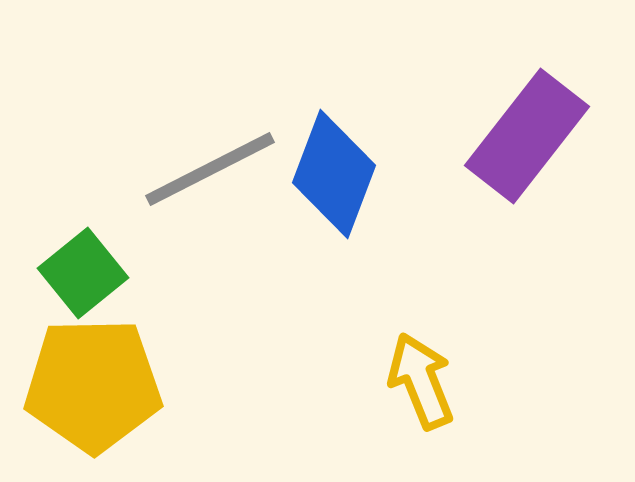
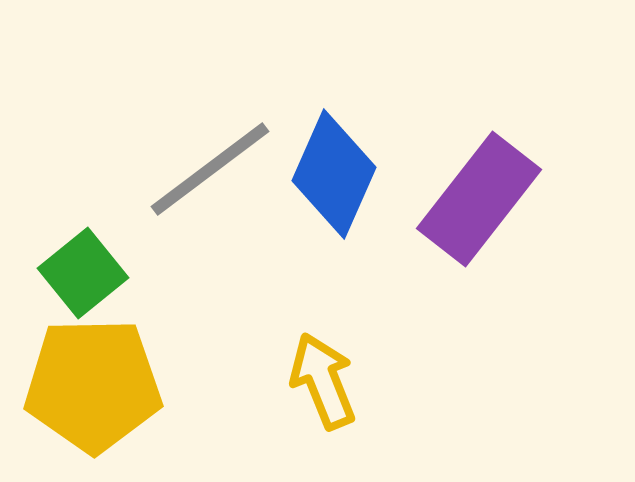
purple rectangle: moved 48 px left, 63 px down
gray line: rotated 10 degrees counterclockwise
blue diamond: rotated 3 degrees clockwise
yellow arrow: moved 98 px left
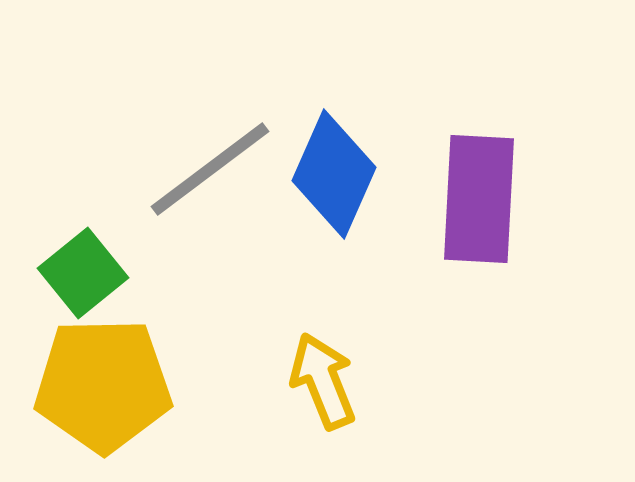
purple rectangle: rotated 35 degrees counterclockwise
yellow pentagon: moved 10 px right
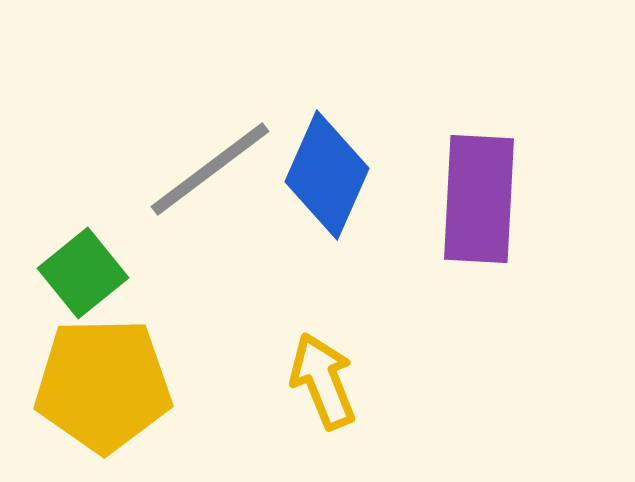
blue diamond: moved 7 px left, 1 px down
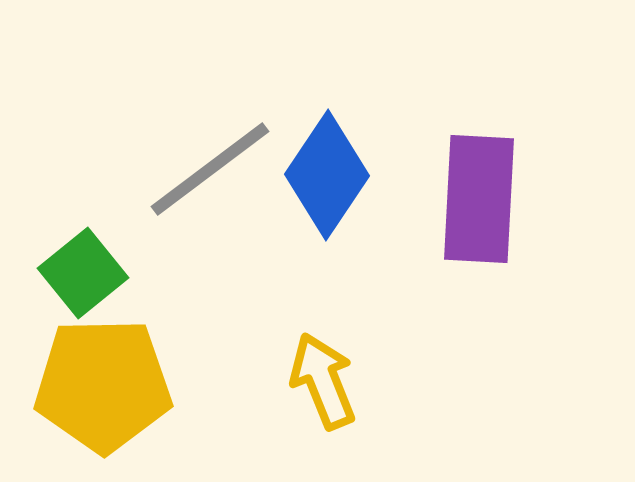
blue diamond: rotated 10 degrees clockwise
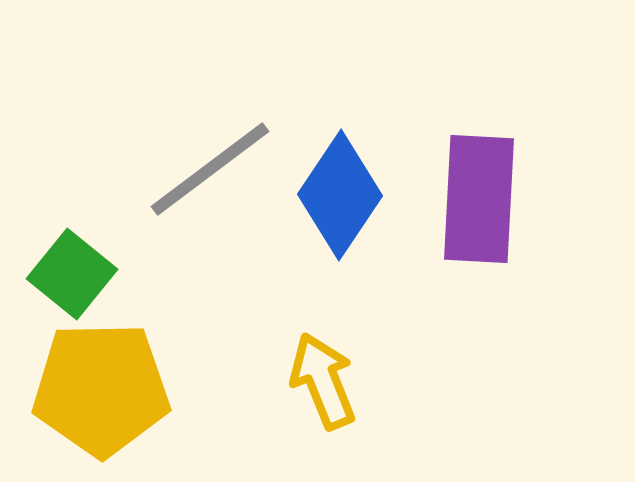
blue diamond: moved 13 px right, 20 px down
green square: moved 11 px left, 1 px down; rotated 12 degrees counterclockwise
yellow pentagon: moved 2 px left, 4 px down
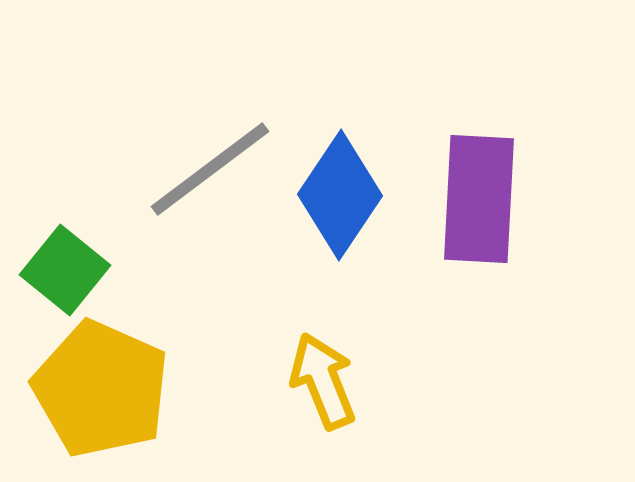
green square: moved 7 px left, 4 px up
yellow pentagon: rotated 25 degrees clockwise
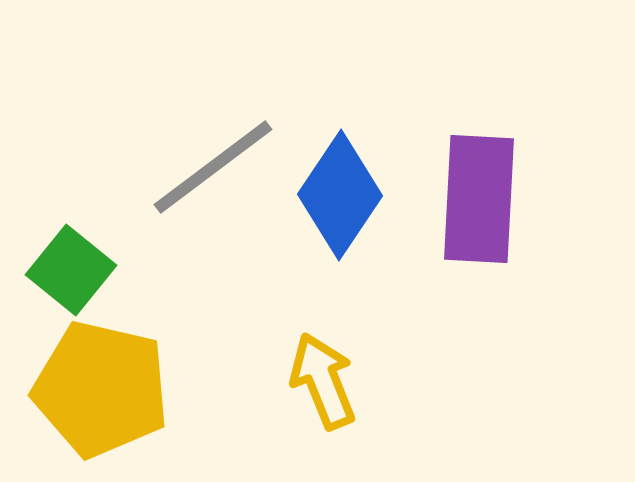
gray line: moved 3 px right, 2 px up
green square: moved 6 px right
yellow pentagon: rotated 11 degrees counterclockwise
